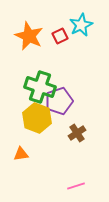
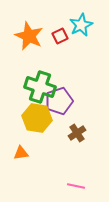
yellow hexagon: rotated 12 degrees counterclockwise
orange triangle: moved 1 px up
pink line: rotated 30 degrees clockwise
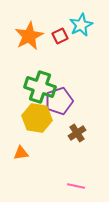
orange star: rotated 20 degrees clockwise
